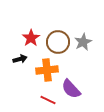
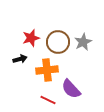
red star: rotated 18 degrees clockwise
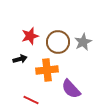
red star: moved 1 px left, 2 px up
red line: moved 17 px left
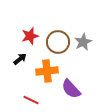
black arrow: rotated 24 degrees counterclockwise
orange cross: moved 1 px down
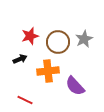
gray star: moved 1 px right, 3 px up
black arrow: rotated 16 degrees clockwise
orange cross: moved 1 px right
purple semicircle: moved 4 px right, 3 px up
red line: moved 6 px left
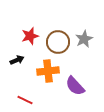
black arrow: moved 3 px left, 1 px down
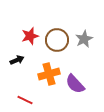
brown circle: moved 1 px left, 2 px up
orange cross: moved 1 px right, 3 px down; rotated 10 degrees counterclockwise
purple semicircle: moved 2 px up
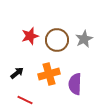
black arrow: moved 13 px down; rotated 16 degrees counterclockwise
purple semicircle: rotated 45 degrees clockwise
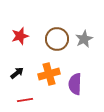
red star: moved 10 px left
brown circle: moved 1 px up
red line: rotated 35 degrees counterclockwise
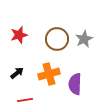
red star: moved 1 px left, 1 px up
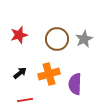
black arrow: moved 3 px right
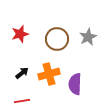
red star: moved 1 px right, 1 px up
gray star: moved 4 px right, 2 px up
black arrow: moved 2 px right
red line: moved 3 px left, 1 px down
